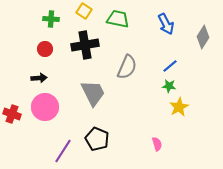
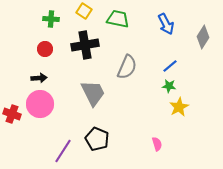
pink circle: moved 5 px left, 3 px up
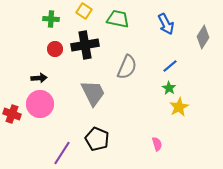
red circle: moved 10 px right
green star: moved 2 px down; rotated 24 degrees clockwise
purple line: moved 1 px left, 2 px down
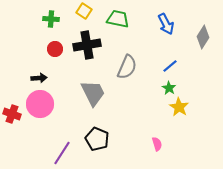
black cross: moved 2 px right
yellow star: rotated 12 degrees counterclockwise
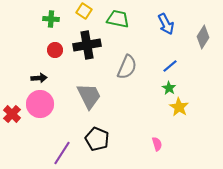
red circle: moved 1 px down
gray trapezoid: moved 4 px left, 3 px down
red cross: rotated 24 degrees clockwise
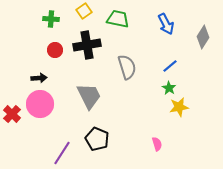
yellow square: rotated 21 degrees clockwise
gray semicircle: rotated 40 degrees counterclockwise
yellow star: rotated 30 degrees clockwise
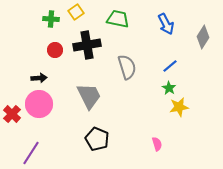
yellow square: moved 8 px left, 1 px down
pink circle: moved 1 px left
purple line: moved 31 px left
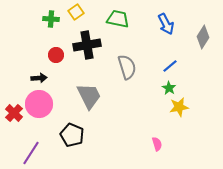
red circle: moved 1 px right, 5 px down
red cross: moved 2 px right, 1 px up
black pentagon: moved 25 px left, 4 px up
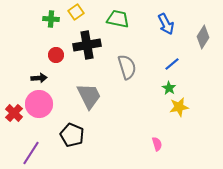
blue line: moved 2 px right, 2 px up
